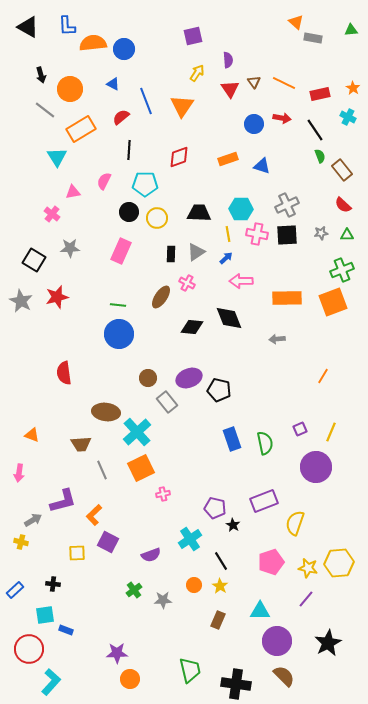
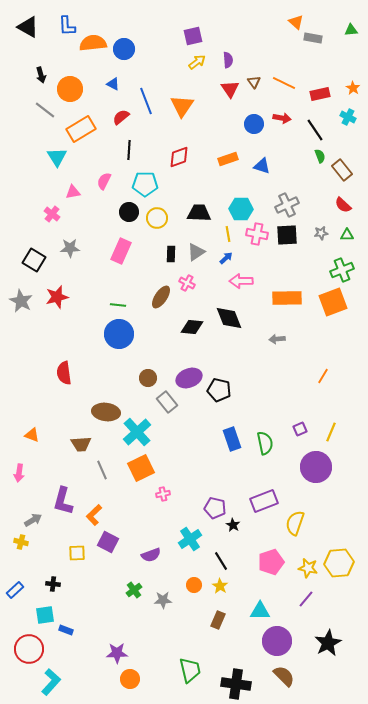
yellow arrow at (197, 73): moved 11 px up; rotated 18 degrees clockwise
purple L-shape at (63, 501): rotated 120 degrees clockwise
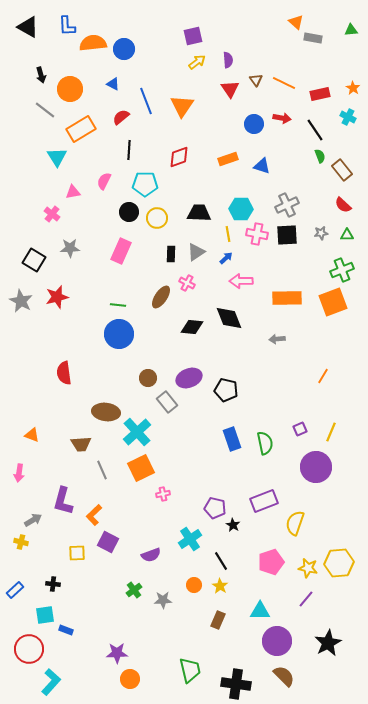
brown triangle at (254, 82): moved 2 px right, 2 px up
black pentagon at (219, 390): moved 7 px right
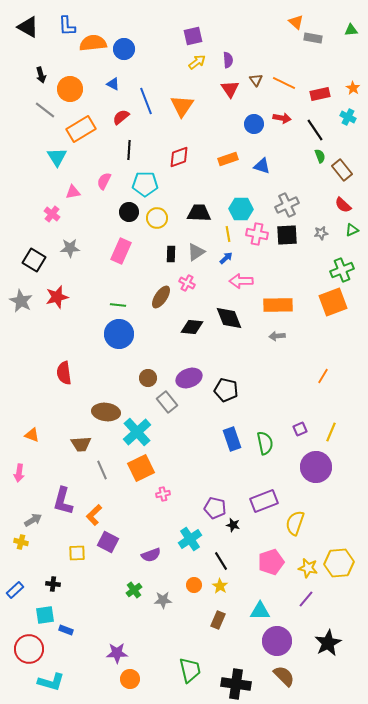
green triangle at (347, 235): moved 5 px right, 5 px up; rotated 24 degrees counterclockwise
orange rectangle at (287, 298): moved 9 px left, 7 px down
gray arrow at (277, 339): moved 3 px up
black star at (233, 525): rotated 16 degrees counterclockwise
cyan L-shape at (51, 682): rotated 64 degrees clockwise
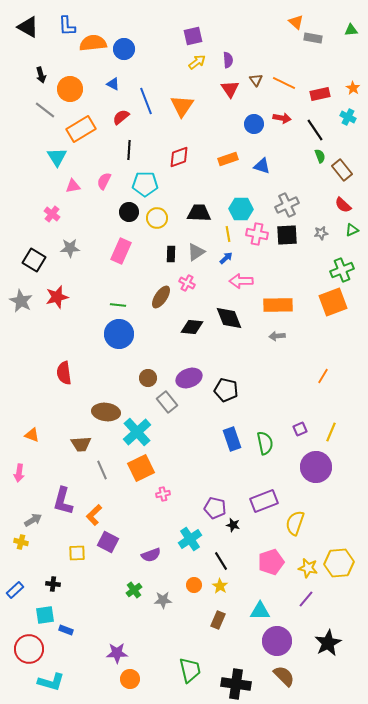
pink triangle at (73, 192): moved 6 px up
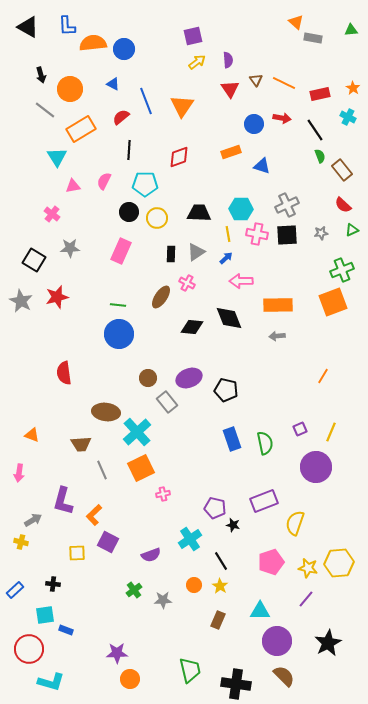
orange rectangle at (228, 159): moved 3 px right, 7 px up
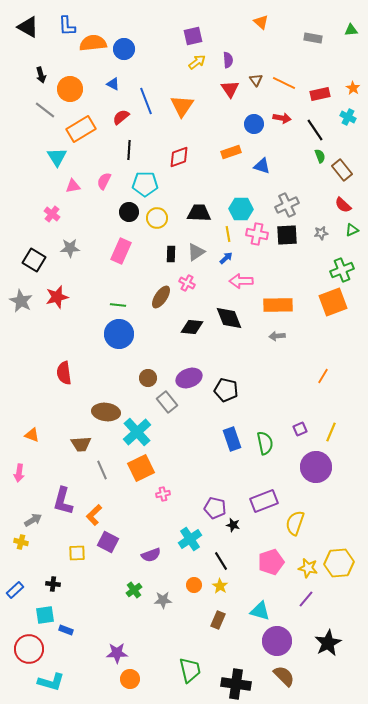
orange triangle at (296, 22): moved 35 px left
cyan triangle at (260, 611): rotated 15 degrees clockwise
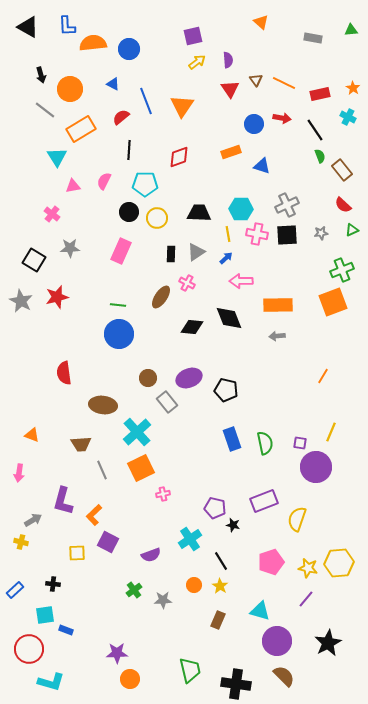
blue circle at (124, 49): moved 5 px right
brown ellipse at (106, 412): moved 3 px left, 7 px up
purple square at (300, 429): moved 14 px down; rotated 32 degrees clockwise
yellow semicircle at (295, 523): moved 2 px right, 4 px up
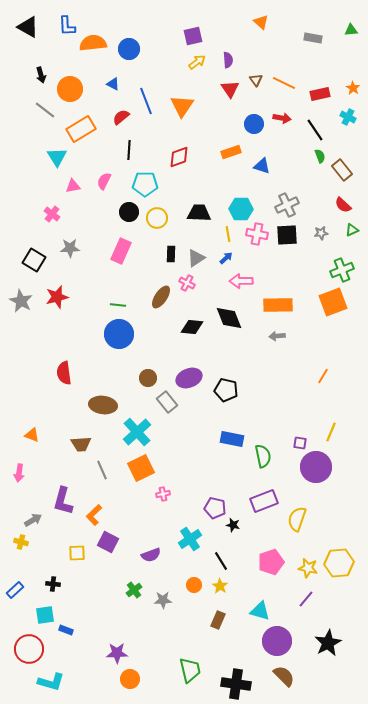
gray triangle at (196, 252): moved 6 px down
blue rectangle at (232, 439): rotated 60 degrees counterclockwise
green semicircle at (265, 443): moved 2 px left, 13 px down
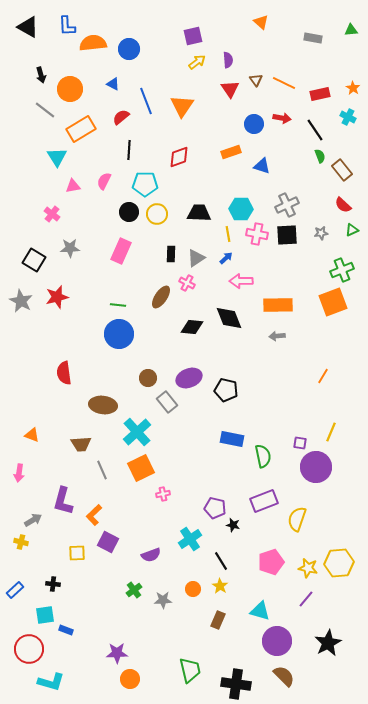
yellow circle at (157, 218): moved 4 px up
orange circle at (194, 585): moved 1 px left, 4 px down
